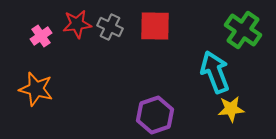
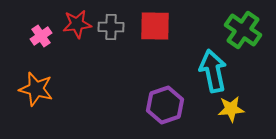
gray cross: moved 1 px right; rotated 25 degrees counterclockwise
cyan arrow: moved 2 px left, 1 px up; rotated 9 degrees clockwise
purple hexagon: moved 10 px right, 10 px up
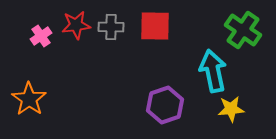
red star: moved 1 px left, 1 px down
orange star: moved 7 px left, 10 px down; rotated 20 degrees clockwise
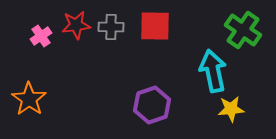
purple hexagon: moved 13 px left
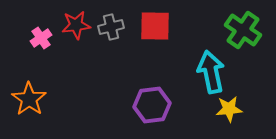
gray cross: rotated 15 degrees counterclockwise
pink cross: moved 2 px down
cyan arrow: moved 2 px left, 1 px down
purple hexagon: rotated 12 degrees clockwise
yellow star: moved 2 px left
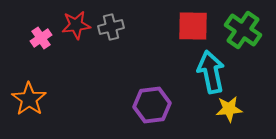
red square: moved 38 px right
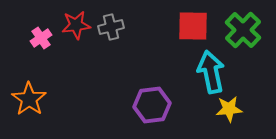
green cross: rotated 9 degrees clockwise
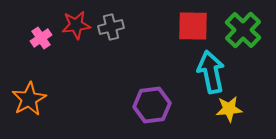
orange star: rotated 8 degrees clockwise
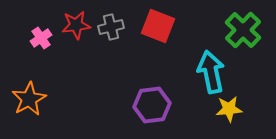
red square: moved 35 px left; rotated 20 degrees clockwise
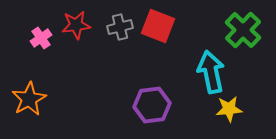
gray cross: moved 9 px right
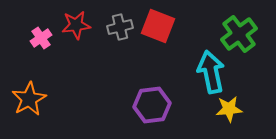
green cross: moved 4 px left, 4 px down; rotated 9 degrees clockwise
